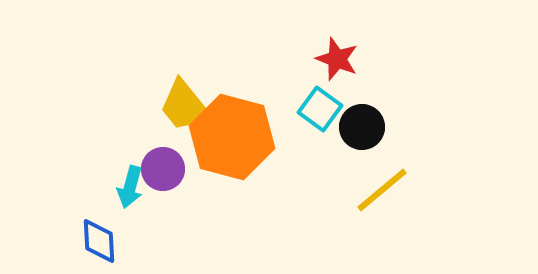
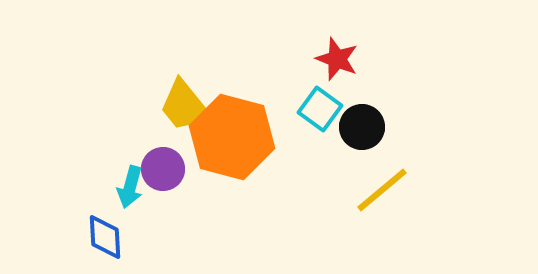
blue diamond: moved 6 px right, 4 px up
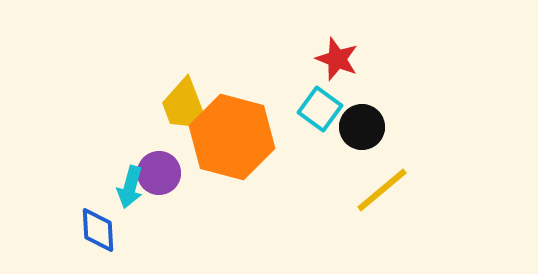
yellow trapezoid: rotated 18 degrees clockwise
purple circle: moved 4 px left, 4 px down
blue diamond: moved 7 px left, 7 px up
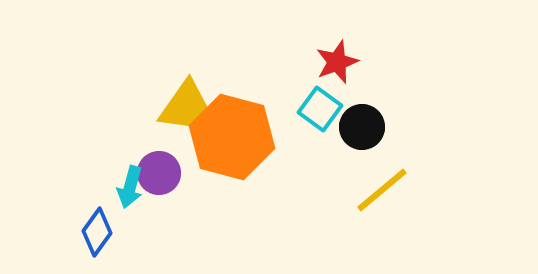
red star: moved 3 px down; rotated 30 degrees clockwise
yellow trapezoid: rotated 124 degrees counterclockwise
blue diamond: moved 1 px left, 2 px down; rotated 39 degrees clockwise
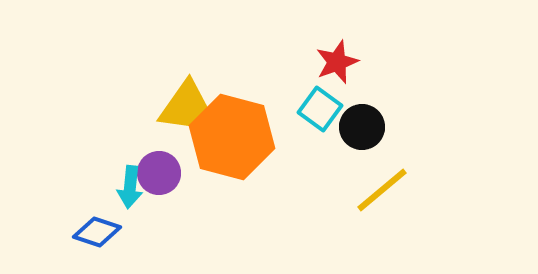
cyan arrow: rotated 9 degrees counterclockwise
blue diamond: rotated 72 degrees clockwise
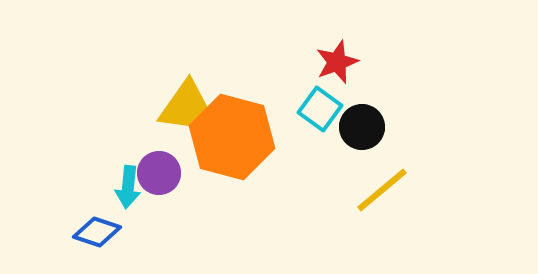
cyan arrow: moved 2 px left
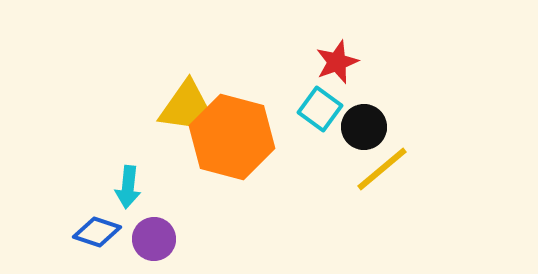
black circle: moved 2 px right
purple circle: moved 5 px left, 66 px down
yellow line: moved 21 px up
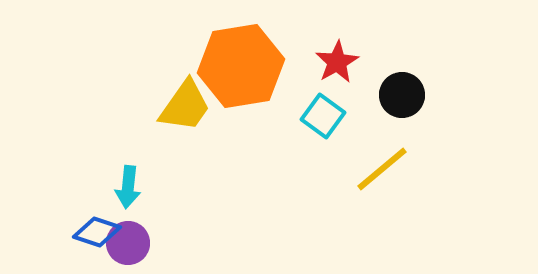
red star: rotated 9 degrees counterclockwise
cyan square: moved 3 px right, 7 px down
black circle: moved 38 px right, 32 px up
orange hexagon: moved 9 px right, 71 px up; rotated 24 degrees counterclockwise
purple circle: moved 26 px left, 4 px down
